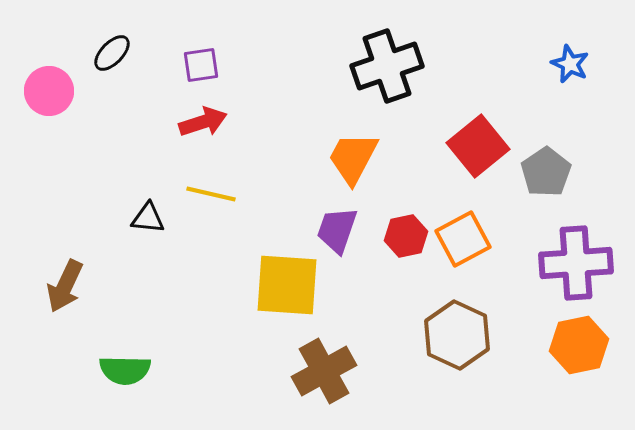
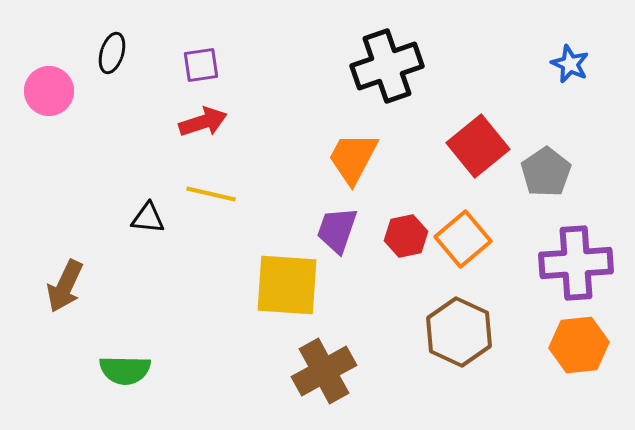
black ellipse: rotated 27 degrees counterclockwise
orange square: rotated 12 degrees counterclockwise
brown hexagon: moved 2 px right, 3 px up
orange hexagon: rotated 6 degrees clockwise
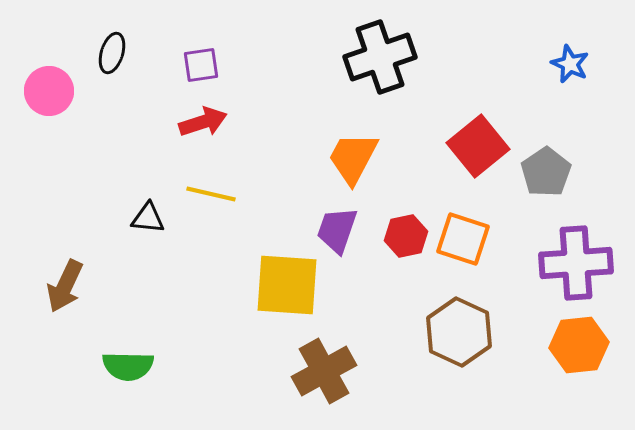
black cross: moved 7 px left, 9 px up
orange square: rotated 32 degrees counterclockwise
green semicircle: moved 3 px right, 4 px up
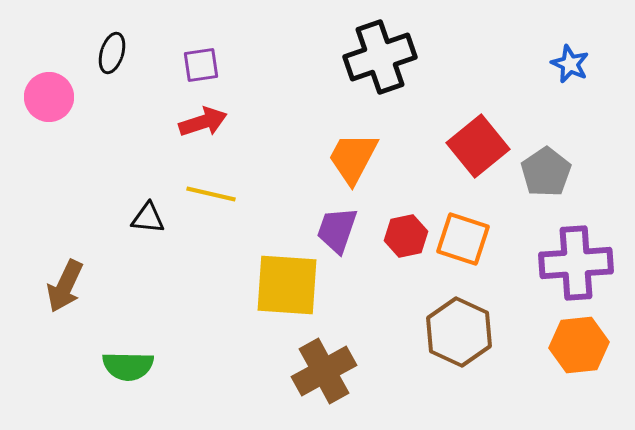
pink circle: moved 6 px down
